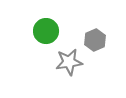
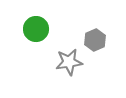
green circle: moved 10 px left, 2 px up
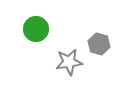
gray hexagon: moved 4 px right, 4 px down; rotated 20 degrees counterclockwise
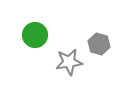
green circle: moved 1 px left, 6 px down
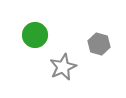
gray star: moved 6 px left, 5 px down; rotated 16 degrees counterclockwise
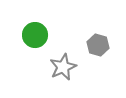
gray hexagon: moved 1 px left, 1 px down
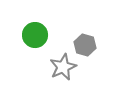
gray hexagon: moved 13 px left
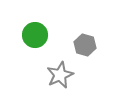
gray star: moved 3 px left, 8 px down
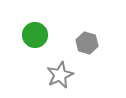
gray hexagon: moved 2 px right, 2 px up
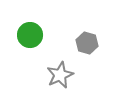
green circle: moved 5 px left
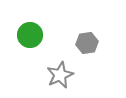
gray hexagon: rotated 25 degrees counterclockwise
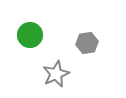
gray star: moved 4 px left, 1 px up
